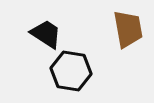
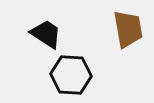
black hexagon: moved 4 px down; rotated 6 degrees counterclockwise
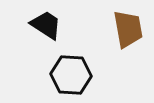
black trapezoid: moved 9 px up
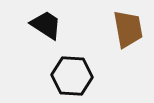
black hexagon: moved 1 px right, 1 px down
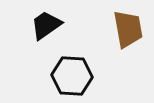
black trapezoid: rotated 68 degrees counterclockwise
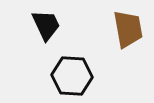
black trapezoid: rotated 100 degrees clockwise
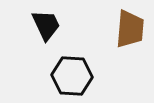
brown trapezoid: moved 2 px right; rotated 15 degrees clockwise
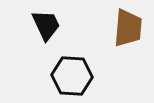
brown trapezoid: moved 2 px left, 1 px up
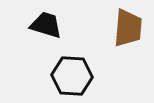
black trapezoid: rotated 48 degrees counterclockwise
